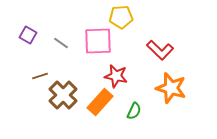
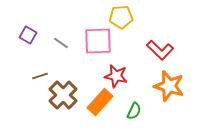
orange star: moved 2 px left, 2 px up
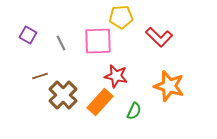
gray line: rotated 28 degrees clockwise
red L-shape: moved 1 px left, 13 px up
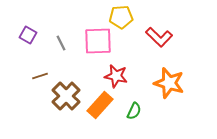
orange star: moved 3 px up
brown cross: moved 3 px right, 1 px down
orange rectangle: moved 3 px down
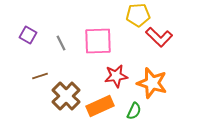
yellow pentagon: moved 17 px right, 2 px up
red star: rotated 20 degrees counterclockwise
orange star: moved 17 px left
orange rectangle: moved 1 px down; rotated 24 degrees clockwise
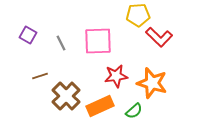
green semicircle: rotated 24 degrees clockwise
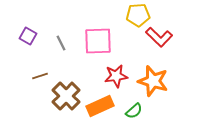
purple square: moved 1 px down
orange star: moved 1 px right, 2 px up
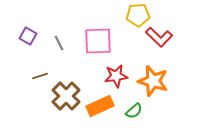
gray line: moved 2 px left
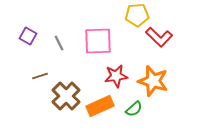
yellow pentagon: moved 1 px left
green semicircle: moved 2 px up
